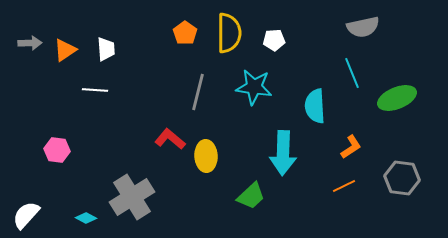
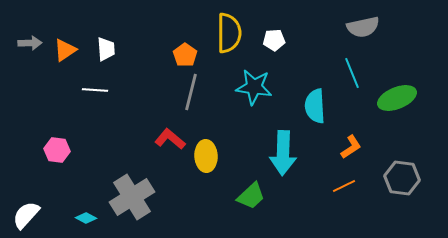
orange pentagon: moved 22 px down
gray line: moved 7 px left
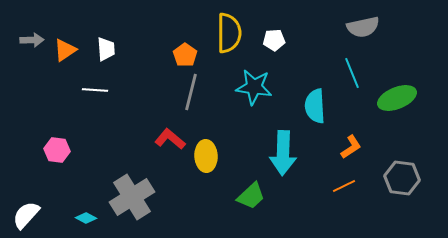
gray arrow: moved 2 px right, 3 px up
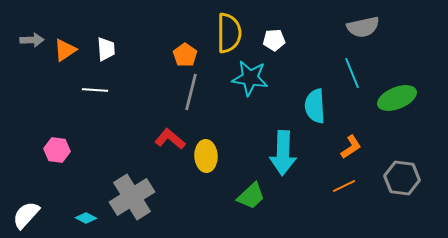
cyan star: moved 4 px left, 9 px up
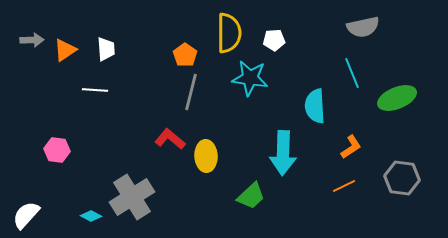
cyan diamond: moved 5 px right, 2 px up
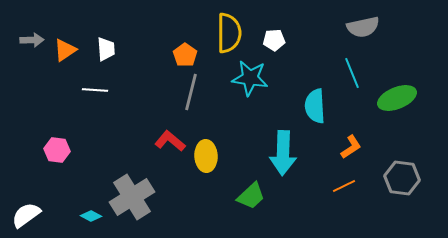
red L-shape: moved 2 px down
white semicircle: rotated 12 degrees clockwise
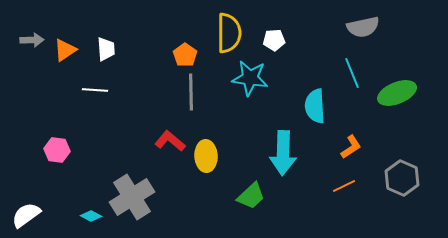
gray line: rotated 15 degrees counterclockwise
green ellipse: moved 5 px up
gray hexagon: rotated 16 degrees clockwise
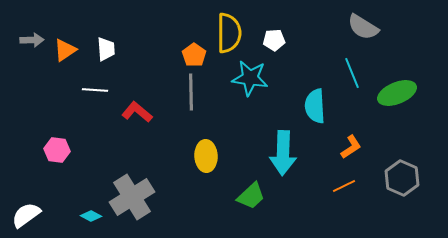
gray semicircle: rotated 44 degrees clockwise
orange pentagon: moved 9 px right
red L-shape: moved 33 px left, 29 px up
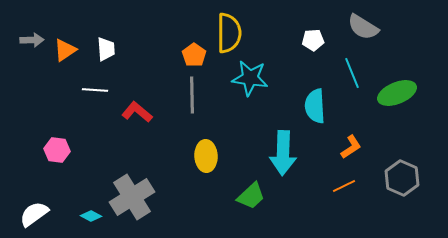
white pentagon: moved 39 px right
gray line: moved 1 px right, 3 px down
white semicircle: moved 8 px right, 1 px up
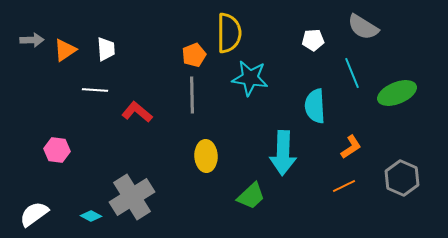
orange pentagon: rotated 15 degrees clockwise
